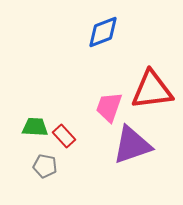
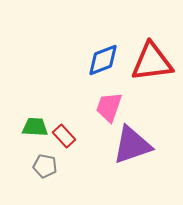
blue diamond: moved 28 px down
red triangle: moved 28 px up
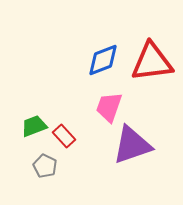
green trapezoid: moved 1 px left, 1 px up; rotated 24 degrees counterclockwise
gray pentagon: rotated 15 degrees clockwise
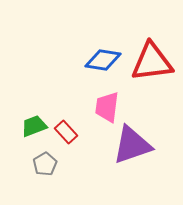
blue diamond: rotated 30 degrees clockwise
pink trapezoid: moved 2 px left; rotated 12 degrees counterclockwise
red rectangle: moved 2 px right, 4 px up
gray pentagon: moved 2 px up; rotated 15 degrees clockwise
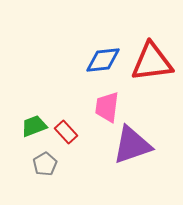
blue diamond: rotated 15 degrees counterclockwise
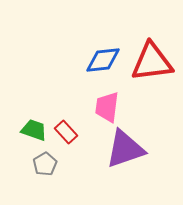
green trapezoid: moved 4 px down; rotated 40 degrees clockwise
purple triangle: moved 7 px left, 4 px down
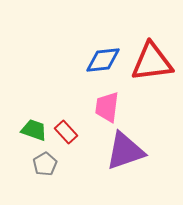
purple triangle: moved 2 px down
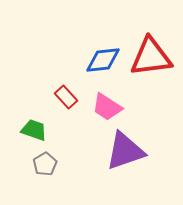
red triangle: moved 1 px left, 5 px up
pink trapezoid: rotated 64 degrees counterclockwise
red rectangle: moved 35 px up
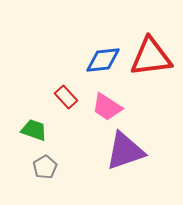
gray pentagon: moved 3 px down
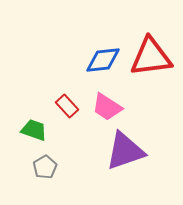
red rectangle: moved 1 px right, 9 px down
